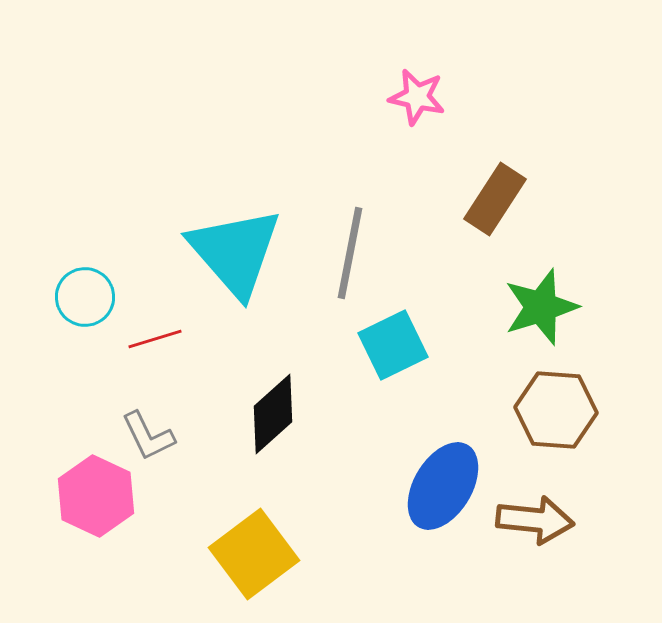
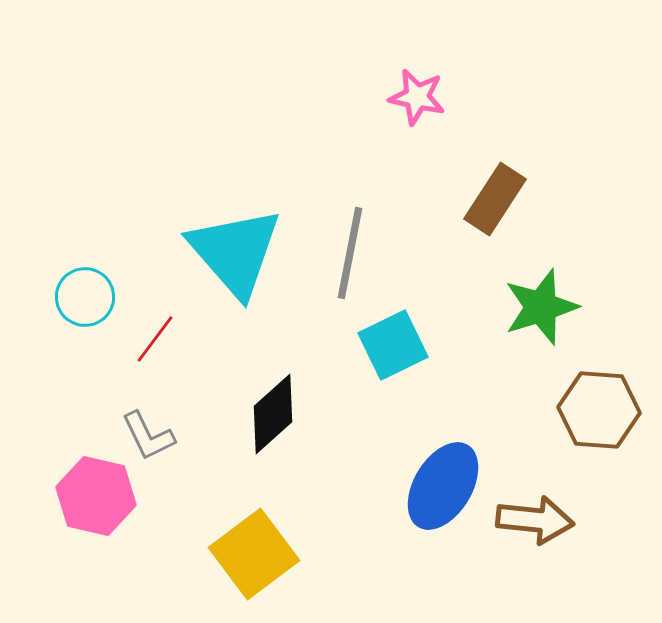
red line: rotated 36 degrees counterclockwise
brown hexagon: moved 43 px right
pink hexagon: rotated 12 degrees counterclockwise
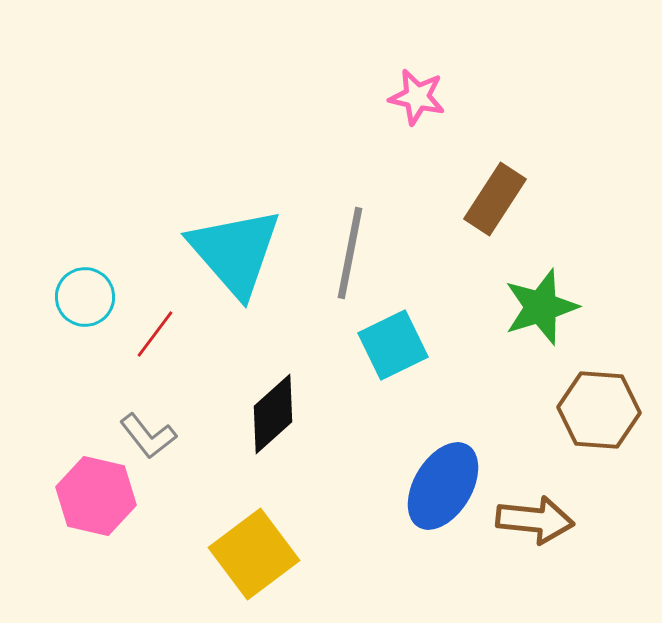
red line: moved 5 px up
gray L-shape: rotated 12 degrees counterclockwise
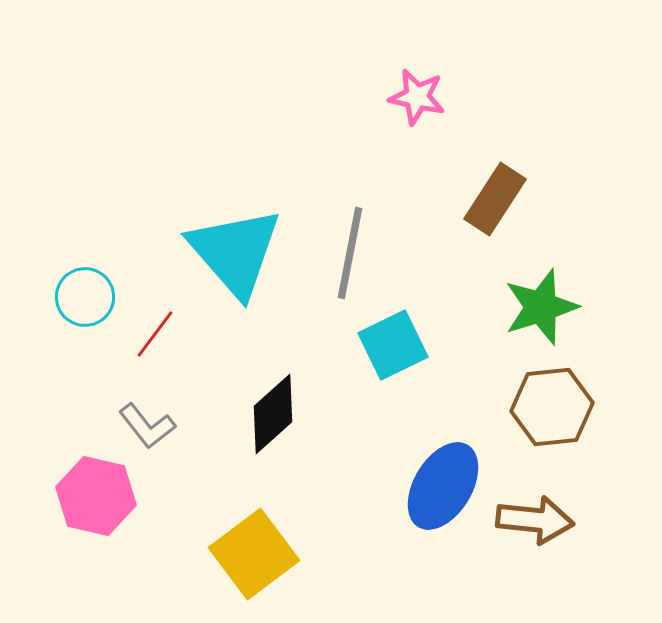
brown hexagon: moved 47 px left, 3 px up; rotated 10 degrees counterclockwise
gray L-shape: moved 1 px left, 10 px up
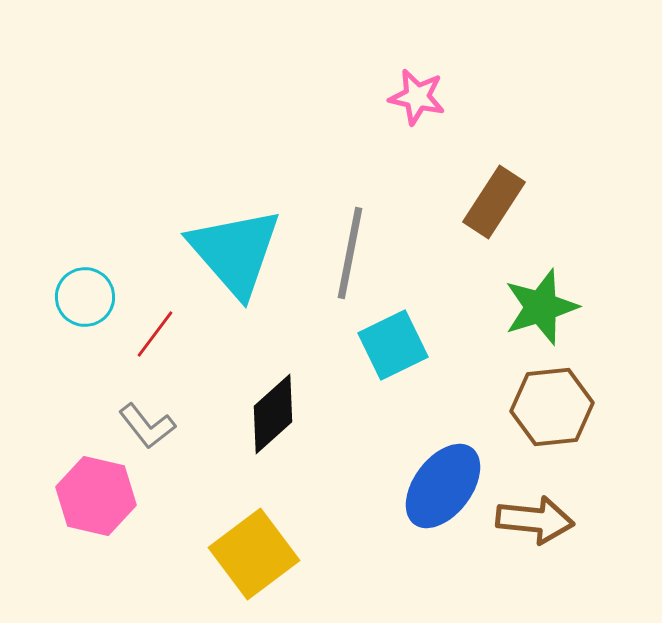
brown rectangle: moved 1 px left, 3 px down
blue ellipse: rotated 6 degrees clockwise
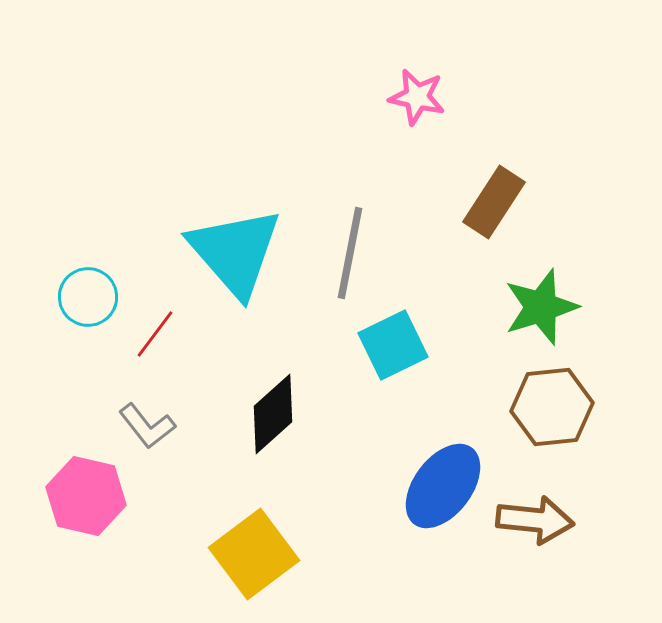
cyan circle: moved 3 px right
pink hexagon: moved 10 px left
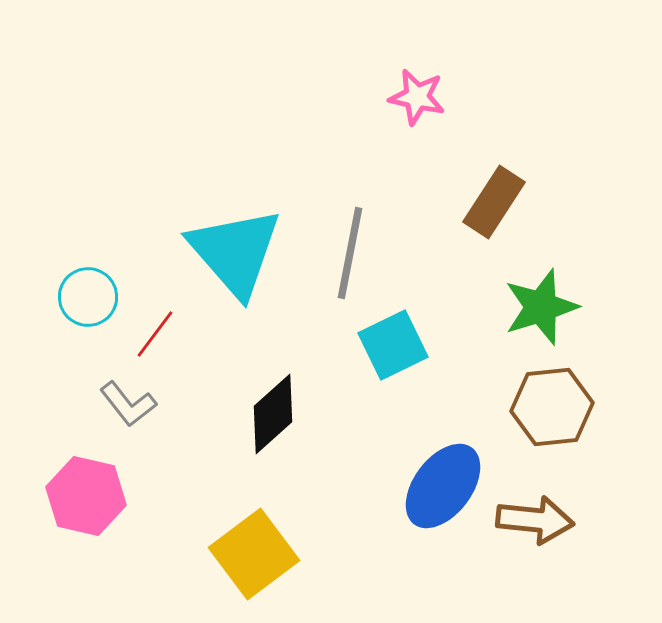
gray L-shape: moved 19 px left, 22 px up
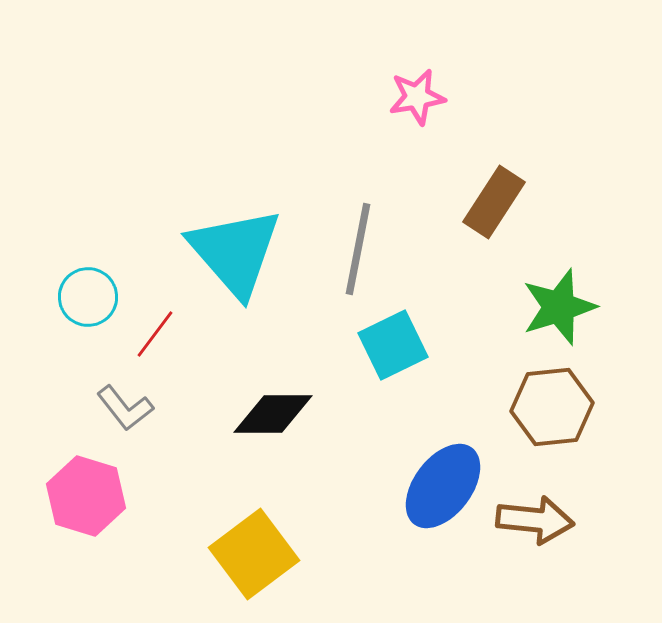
pink star: rotated 22 degrees counterclockwise
gray line: moved 8 px right, 4 px up
green star: moved 18 px right
gray L-shape: moved 3 px left, 4 px down
black diamond: rotated 42 degrees clockwise
pink hexagon: rotated 4 degrees clockwise
